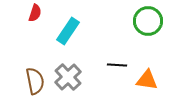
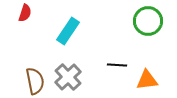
red semicircle: moved 10 px left
orange triangle: rotated 15 degrees counterclockwise
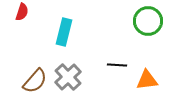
red semicircle: moved 3 px left, 1 px up
cyan rectangle: moved 4 px left, 1 px down; rotated 20 degrees counterclockwise
brown semicircle: rotated 52 degrees clockwise
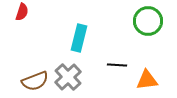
cyan rectangle: moved 15 px right, 6 px down
brown semicircle: rotated 28 degrees clockwise
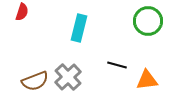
cyan rectangle: moved 10 px up
black line: rotated 12 degrees clockwise
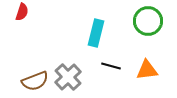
cyan rectangle: moved 17 px right, 5 px down
black line: moved 6 px left, 1 px down
orange triangle: moved 10 px up
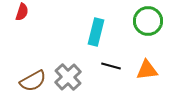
cyan rectangle: moved 1 px up
brown semicircle: moved 2 px left; rotated 8 degrees counterclockwise
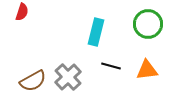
green circle: moved 3 px down
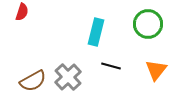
orange triangle: moved 9 px right; rotated 45 degrees counterclockwise
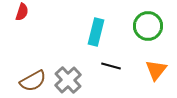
green circle: moved 2 px down
gray cross: moved 3 px down
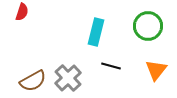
gray cross: moved 2 px up
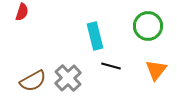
cyan rectangle: moved 1 px left, 4 px down; rotated 28 degrees counterclockwise
